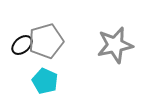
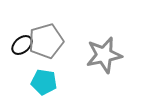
gray star: moved 11 px left, 10 px down
cyan pentagon: moved 1 px left, 1 px down; rotated 15 degrees counterclockwise
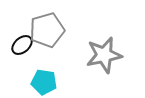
gray pentagon: moved 1 px right, 11 px up
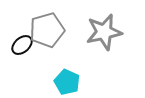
gray star: moved 23 px up
cyan pentagon: moved 23 px right; rotated 15 degrees clockwise
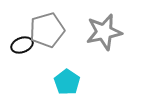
black ellipse: rotated 20 degrees clockwise
cyan pentagon: rotated 10 degrees clockwise
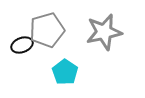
cyan pentagon: moved 2 px left, 10 px up
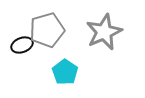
gray star: rotated 12 degrees counterclockwise
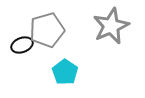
gray star: moved 7 px right, 6 px up
